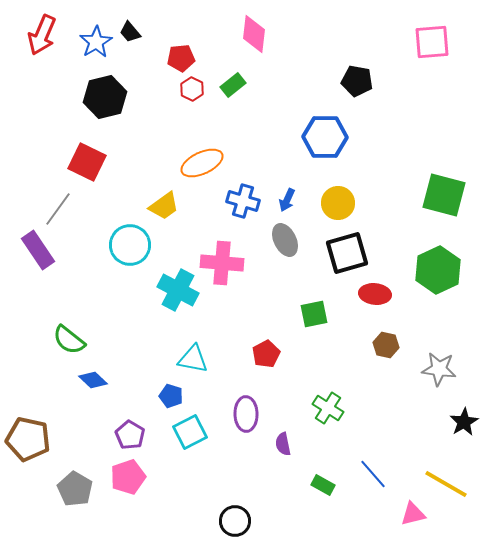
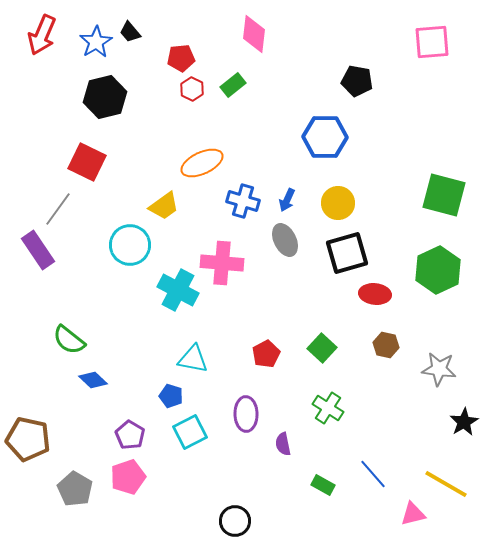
green square at (314, 314): moved 8 px right, 34 px down; rotated 36 degrees counterclockwise
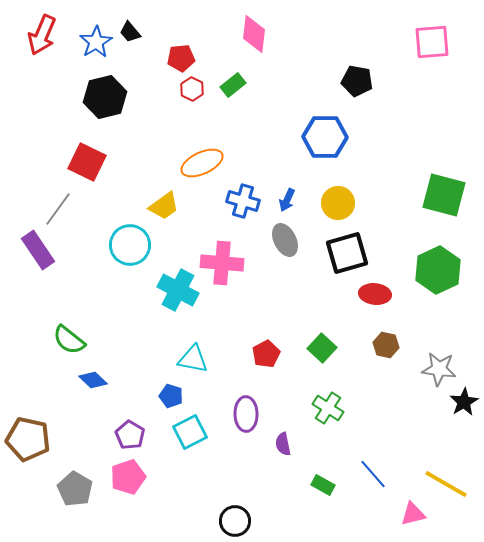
black star at (464, 422): moved 20 px up
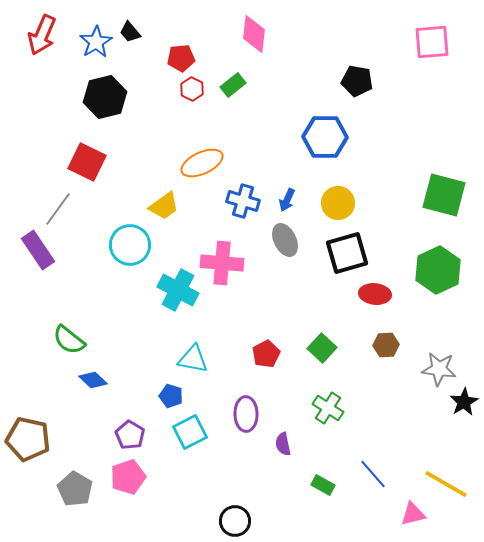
brown hexagon at (386, 345): rotated 15 degrees counterclockwise
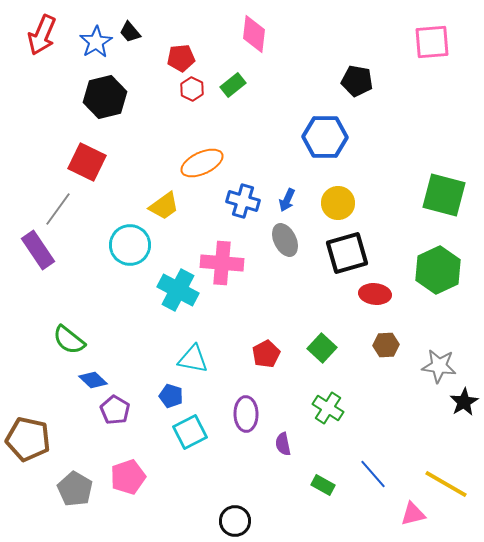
gray star at (439, 369): moved 3 px up
purple pentagon at (130, 435): moved 15 px left, 25 px up
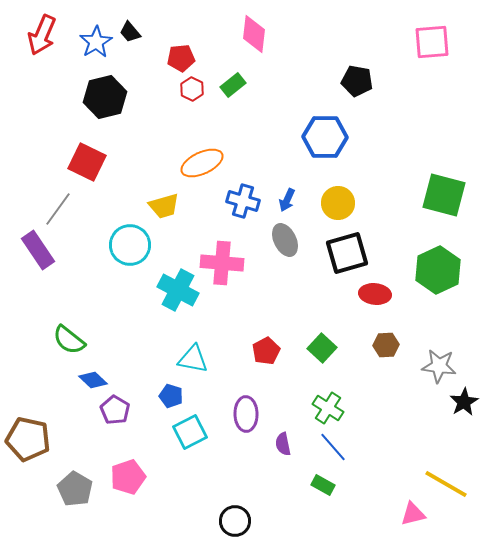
yellow trapezoid at (164, 206): rotated 20 degrees clockwise
red pentagon at (266, 354): moved 3 px up
blue line at (373, 474): moved 40 px left, 27 px up
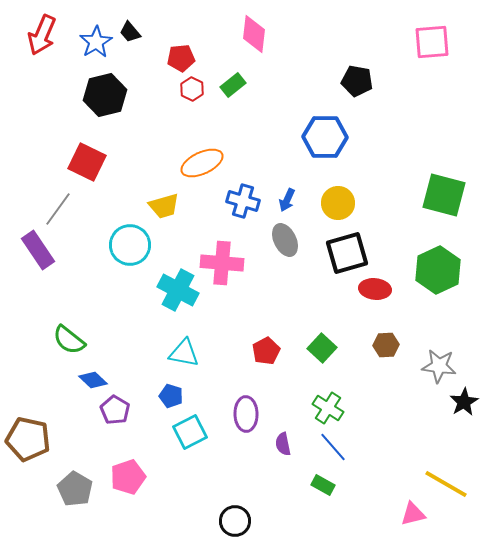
black hexagon at (105, 97): moved 2 px up
red ellipse at (375, 294): moved 5 px up
cyan triangle at (193, 359): moved 9 px left, 6 px up
